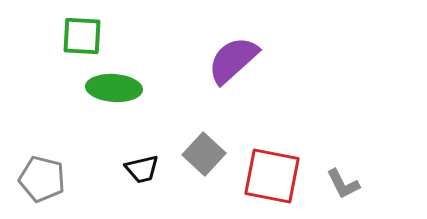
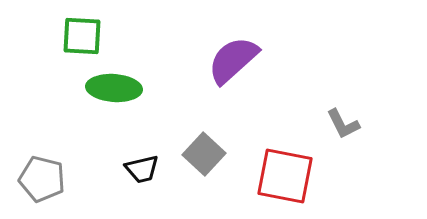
red square: moved 13 px right
gray L-shape: moved 60 px up
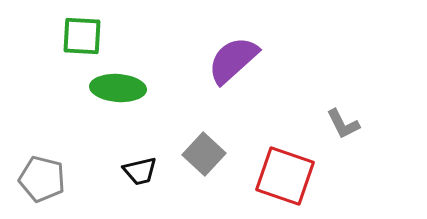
green ellipse: moved 4 px right
black trapezoid: moved 2 px left, 2 px down
red square: rotated 8 degrees clockwise
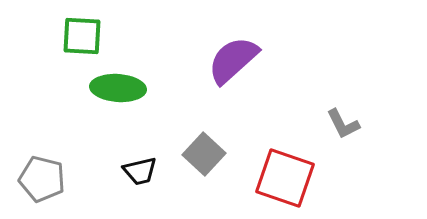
red square: moved 2 px down
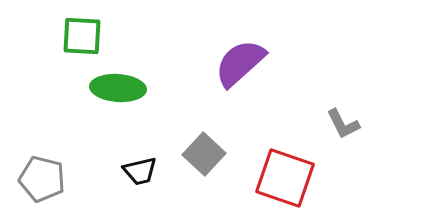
purple semicircle: moved 7 px right, 3 px down
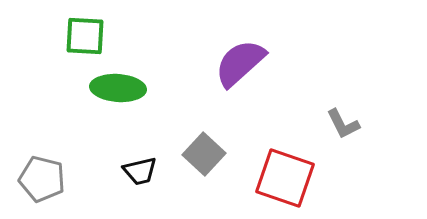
green square: moved 3 px right
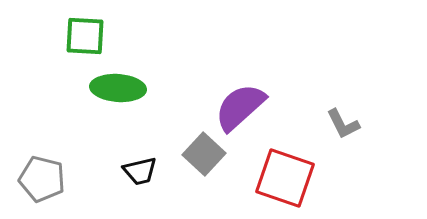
purple semicircle: moved 44 px down
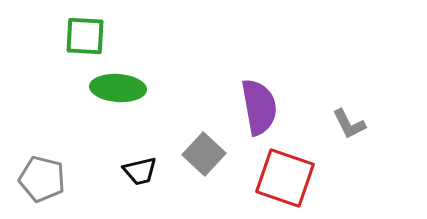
purple semicircle: moved 19 px right; rotated 122 degrees clockwise
gray L-shape: moved 6 px right
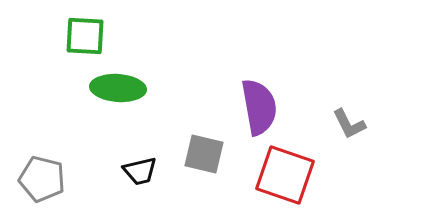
gray square: rotated 30 degrees counterclockwise
red square: moved 3 px up
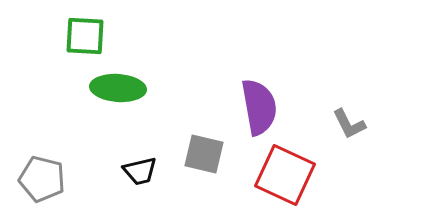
red square: rotated 6 degrees clockwise
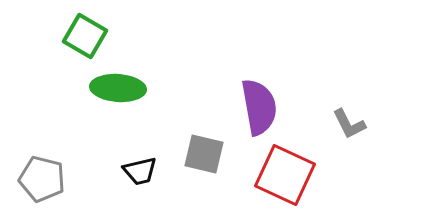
green square: rotated 27 degrees clockwise
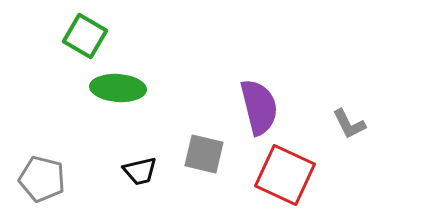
purple semicircle: rotated 4 degrees counterclockwise
